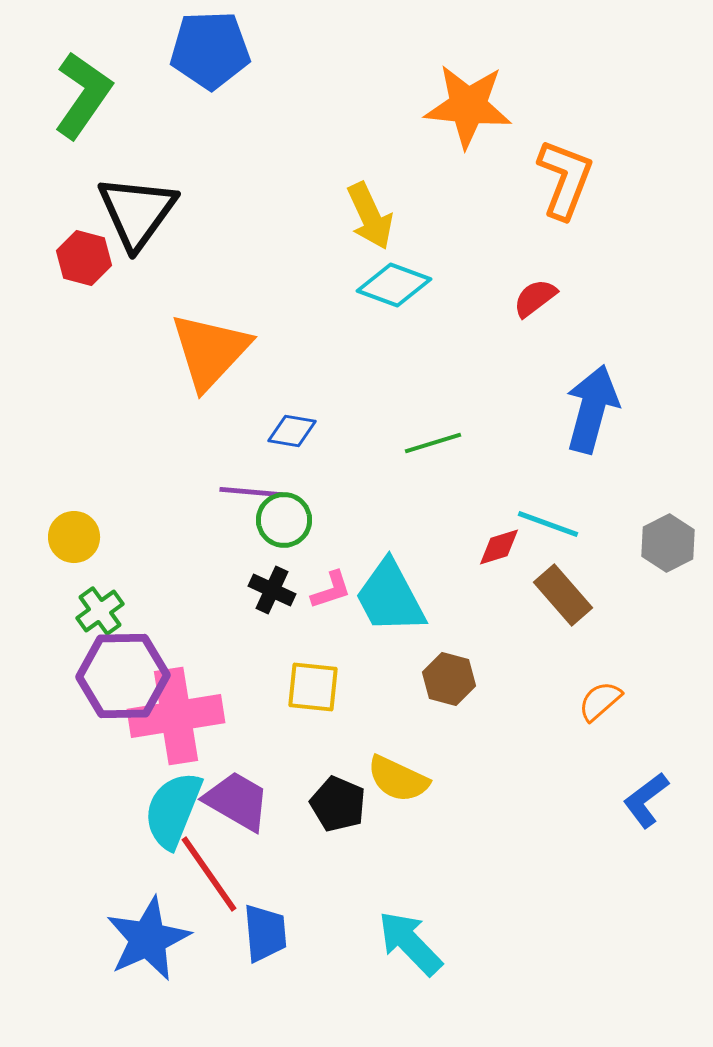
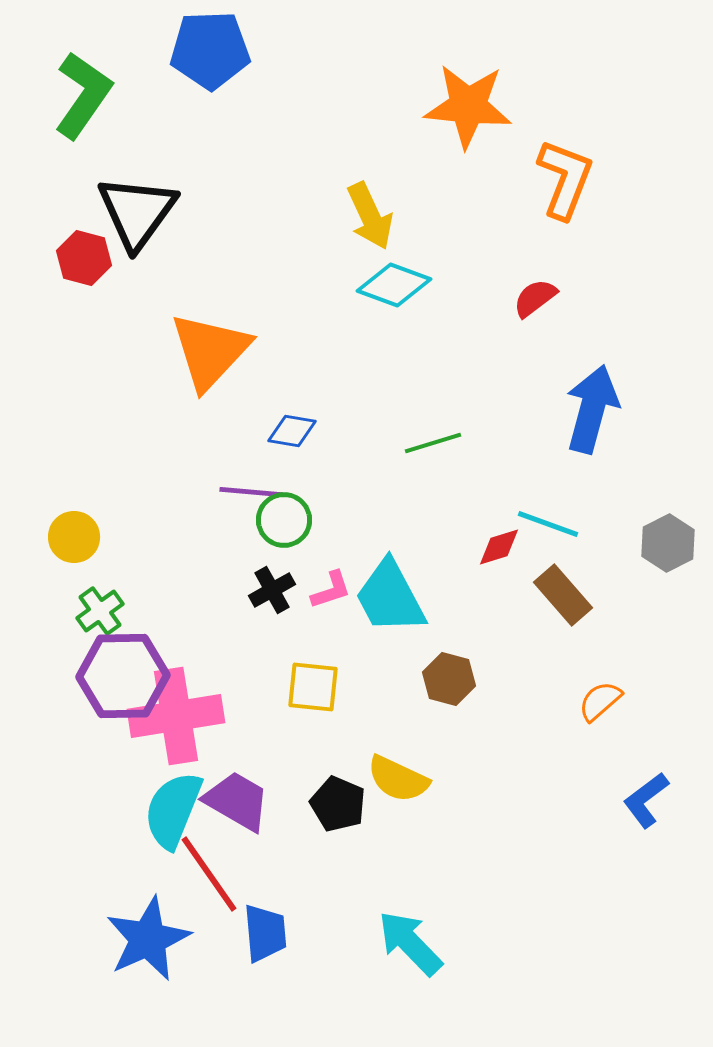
black cross: rotated 36 degrees clockwise
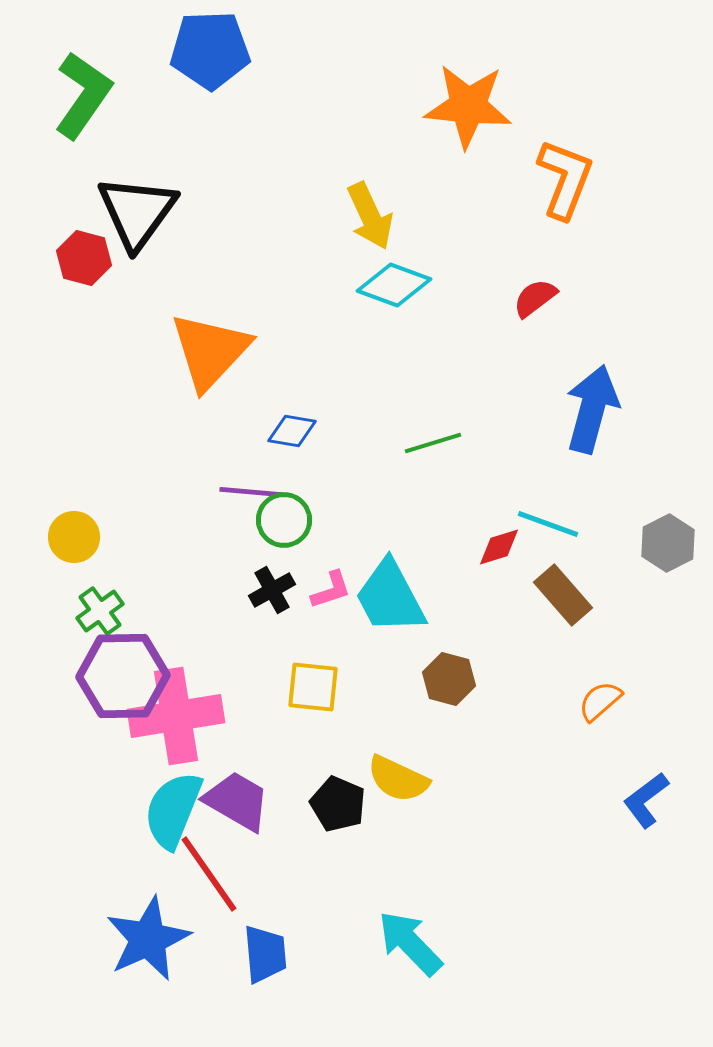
blue trapezoid: moved 21 px down
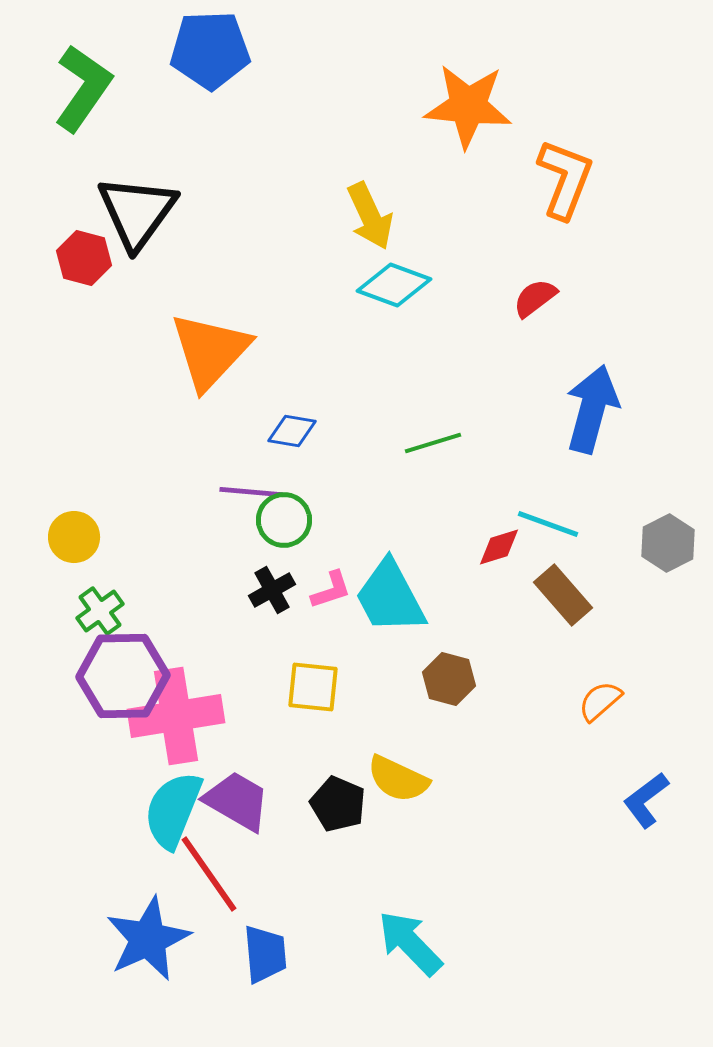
green L-shape: moved 7 px up
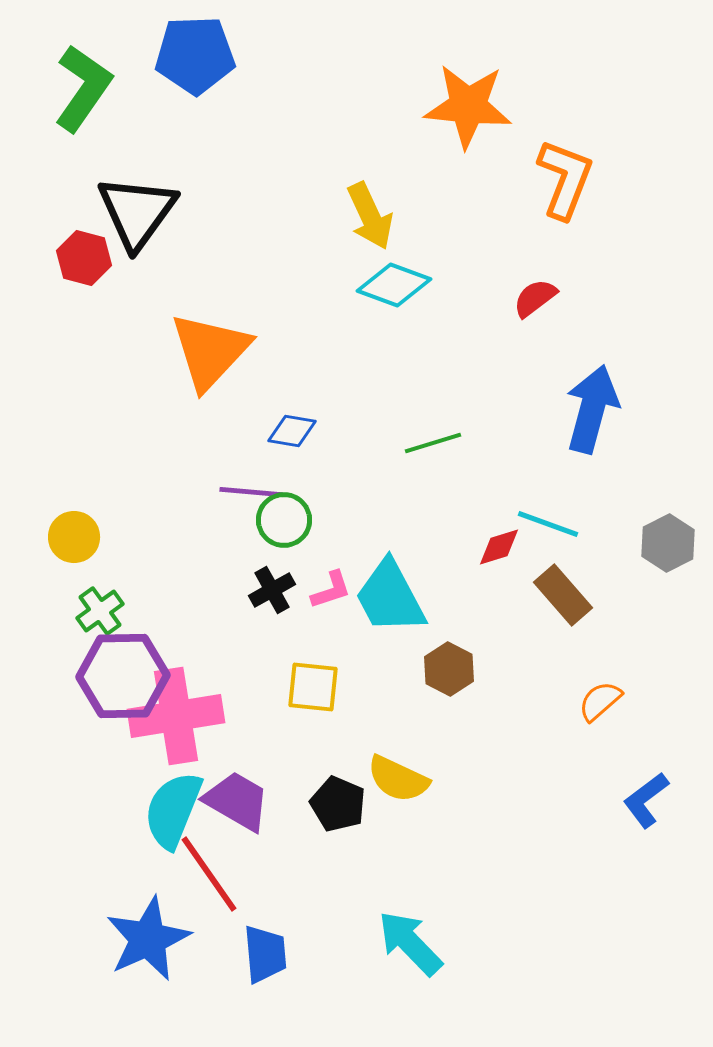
blue pentagon: moved 15 px left, 5 px down
brown hexagon: moved 10 px up; rotated 12 degrees clockwise
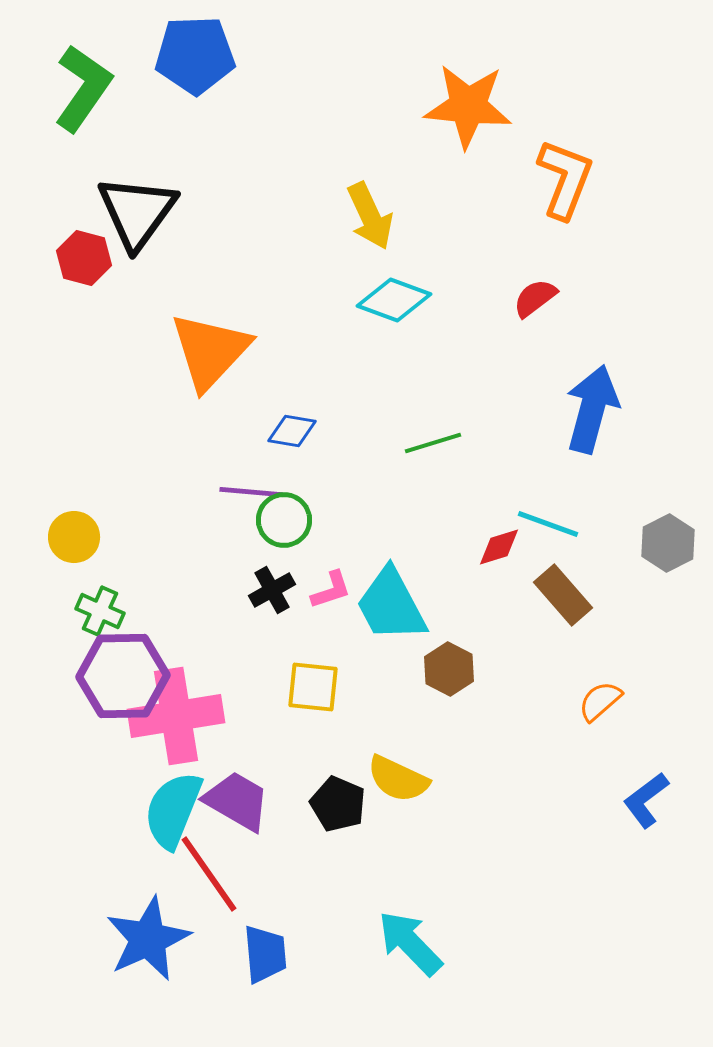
cyan diamond: moved 15 px down
cyan trapezoid: moved 1 px right, 8 px down
green cross: rotated 30 degrees counterclockwise
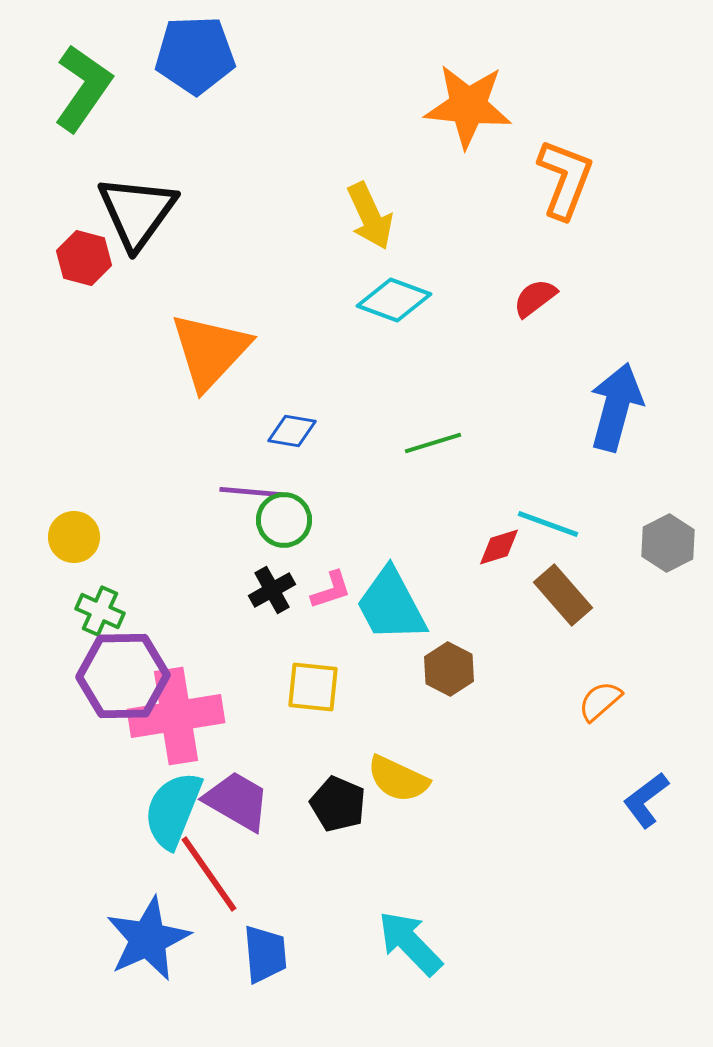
blue arrow: moved 24 px right, 2 px up
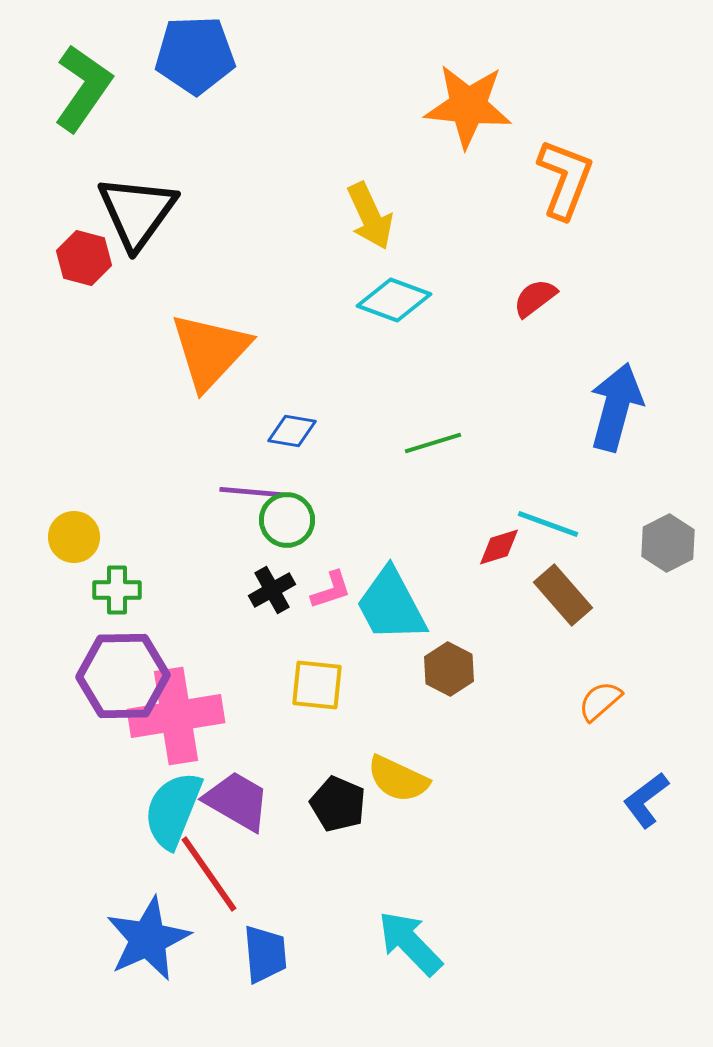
green circle: moved 3 px right
green cross: moved 17 px right, 21 px up; rotated 24 degrees counterclockwise
yellow square: moved 4 px right, 2 px up
